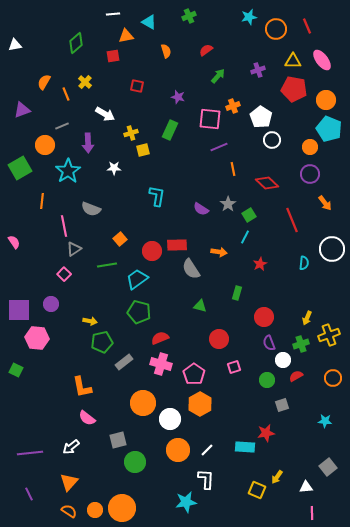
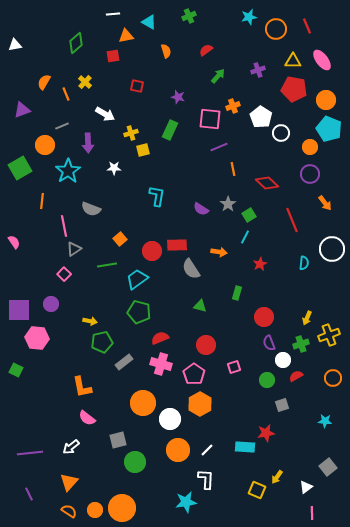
white circle at (272, 140): moved 9 px right, 7 px up
red circle at (219, 339): moved 13 px left, 6 px down
white triangle at (306, 487): rotated 32 degrees counterclockwise
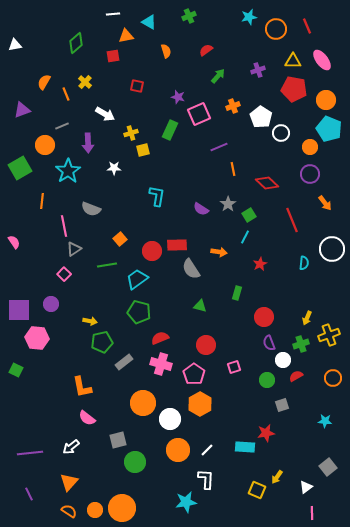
pink square at (210, 119): moved 11 px left, 5 px up; rotated 30 degrees counterclockwise
